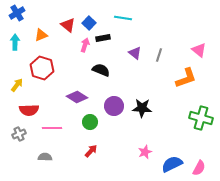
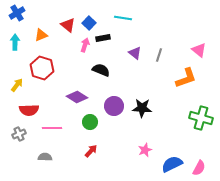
pink star: moved 2 px up
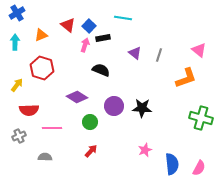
blue square: moved 3 px down
gray cross: moved 2 px down
blue semicircle: rotated 110 degrees clockwise
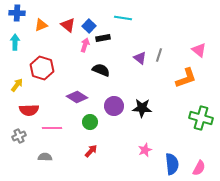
blue cross: rotated 35 degrees clockwise
orange triangle: moved 10 px up
purple triangle: moved 5 px right, 5 px down
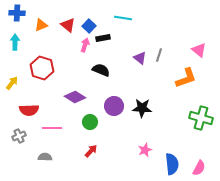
yellow arrow: moved 5 px left, 2 px up
purple diamond: moved 2 px left
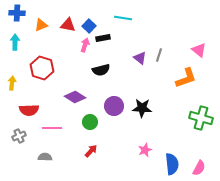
red triangle: rotated 28 degrees counterclockwise
black semicircle: rotated 144 degrees clockwise
yellow arrow: rotated 32 degrees counterclockwise
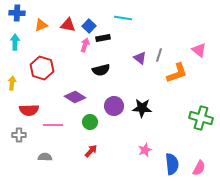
orange L-shape: moved 9 px left, 5 px up
pink line: moved 1 px right, 3 px up
gray cross: moved 1 px up; rotated 24 degrees clockwise
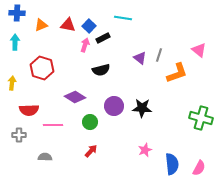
black rectangle: rotated 16 degrees counterclockwise
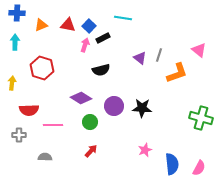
purple diamond: moved 6 px right, 1 px down
